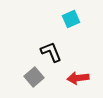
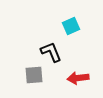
cyan square: moved 7 px down
gray square: moved 2 px up; rotated 36 degrees clockwise
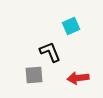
black L-shape: moved 1 px left
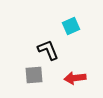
black L-shape: moved 2 px left, 2 px up
red arrow: moved 3 px left
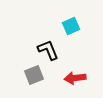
gray square: rotated 18 degrees counterclockwise
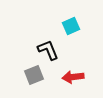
red arrow: moved 2 px left, 1 px up
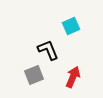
red arrow: rotated 120 degrees clockwise
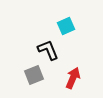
cyan square: moved 5 px left
red arrow: moved 1 px down
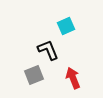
red arrow: rotated 45 degrees counterclockwise
